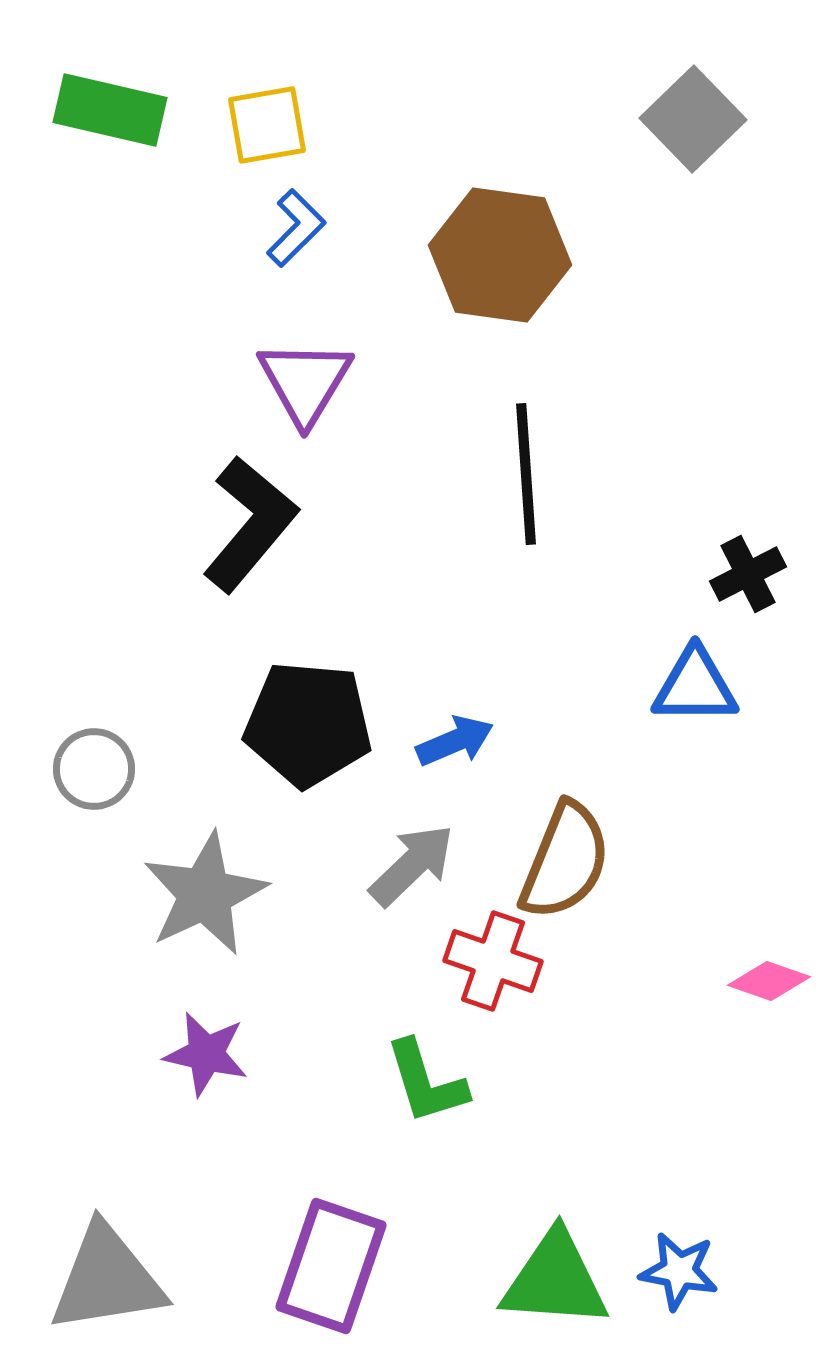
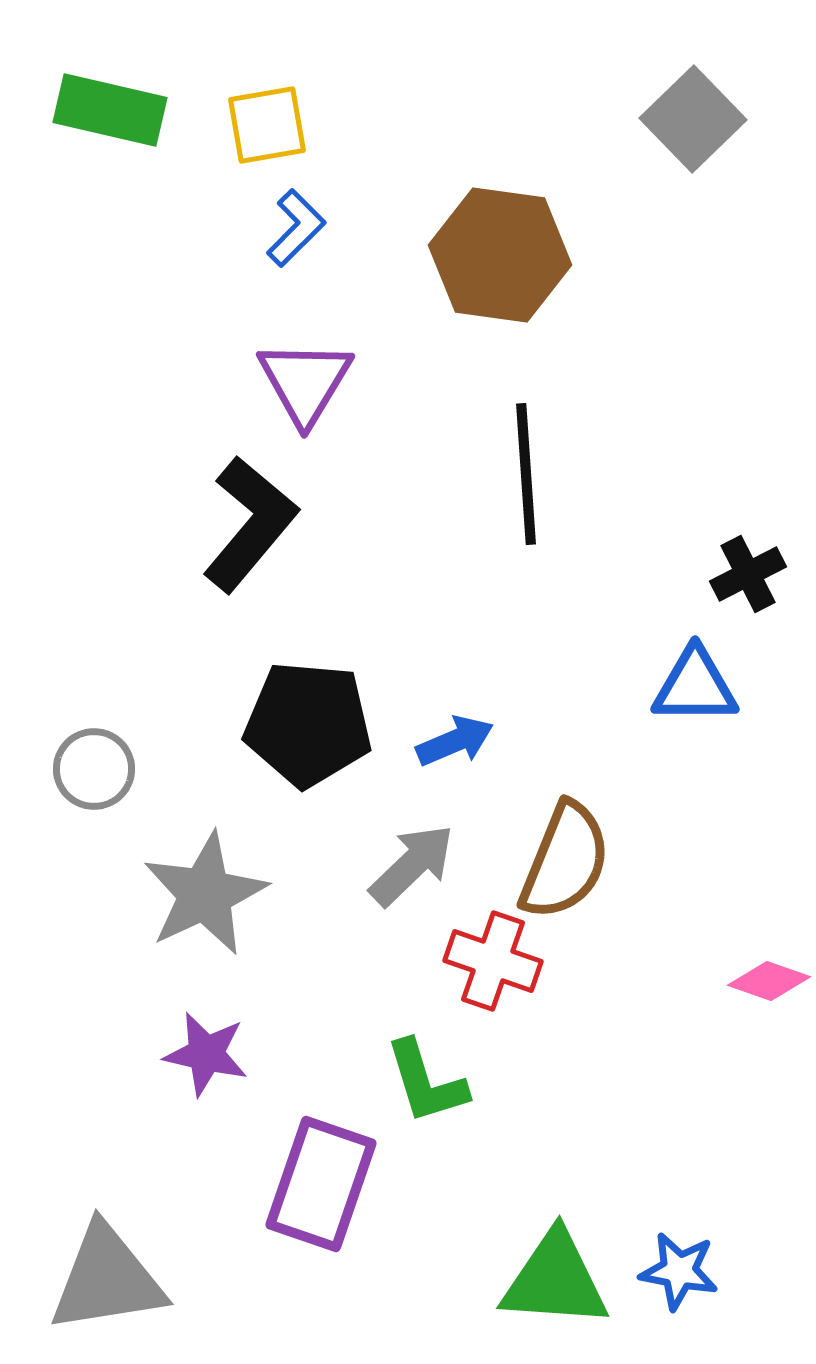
purple rectangle: moved 10 px left, 82 px up
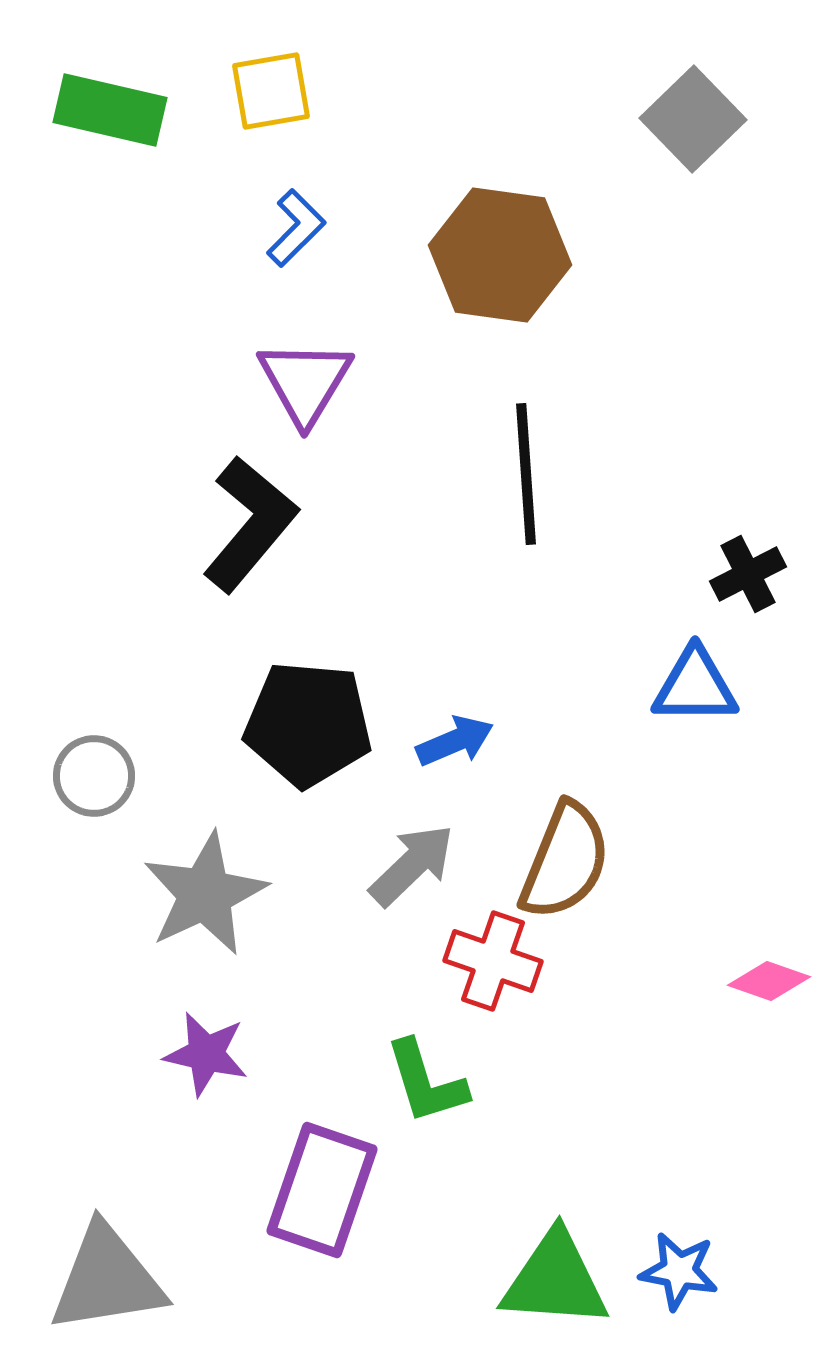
yellow square: moved 4 px right, 34 px up
gray circle: moved 7 px down
purple rectangle: moved 1 px right, 6 px down
